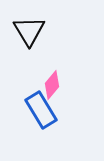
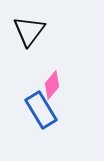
black triangle: rotated 8 degrees clockwise
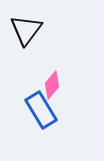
black triangle: moved 3 px left, 1 px up
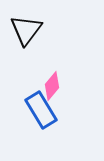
pink diamond: moved 1 px down
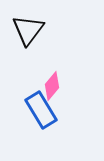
black triangle: moved 2 px right
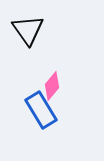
black triangle: rotated 12 degrees counterclockwise
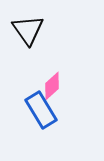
pink diamond: rotated 8 degrees clockwise
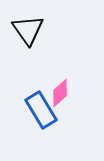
pink diamond: moved 8 px right, 7 px down
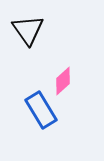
pink diamond: moved 3 px right, 12 px up
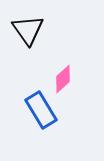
pink diamond: moved 2 px up
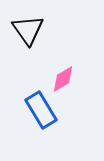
pink diamond: rotated 12 degrees clockwise
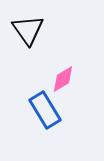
blue rectangle: moved 4 px right
